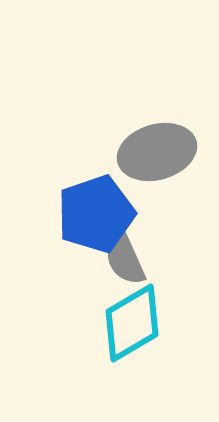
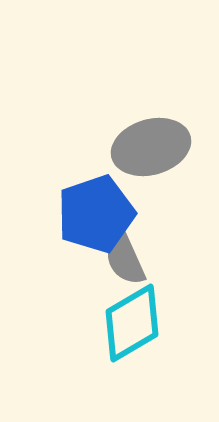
gray ellipse: moved 6 px left, 5 px up
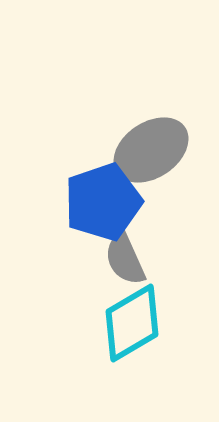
gray ellipse: moved 3 px down; rotated 18 degrees counterclockwise
blue pentagon: moved 7 px right, 12 px up
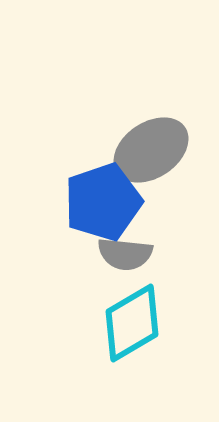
gray semicircle: moved 5 px up; rotated 60 degrees counterclockwise
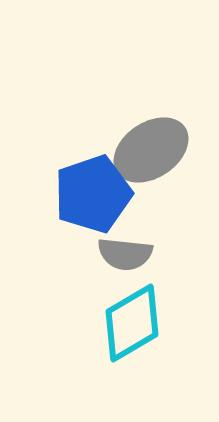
blue pentagon: moved 10 px left, 8 px up
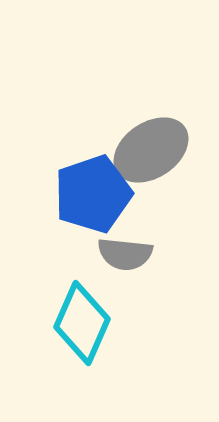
cyan diamond: moved 50 px left; rotated 36 degrees counterclockwise
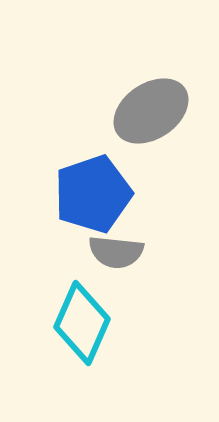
gray ellipse: moved 39 px up
gray semicircle: moved 9 px left, 2 px up
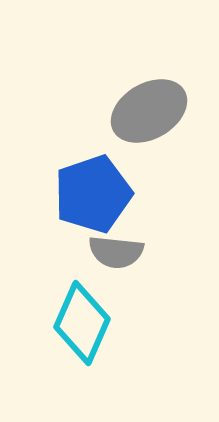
gray ellipse: moved 2 px left; rotated 4 degrees clockwise
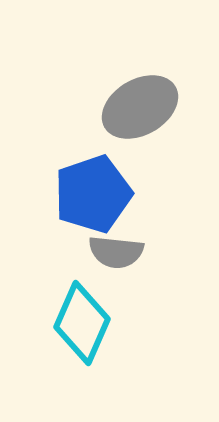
gray ellipse: moved 9 px left, 4 px up
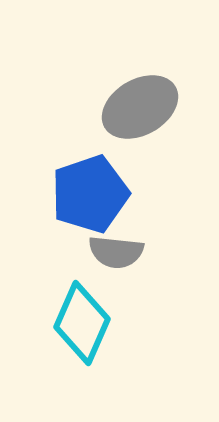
blue pentagon: moved 3 px left
